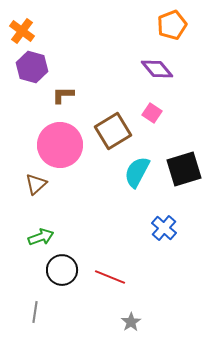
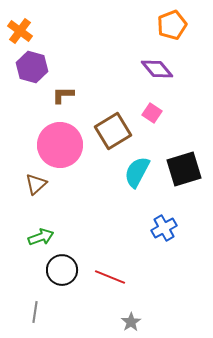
orange cross: moved 2 px left
blue cross: rotated 20 degrees clockwise
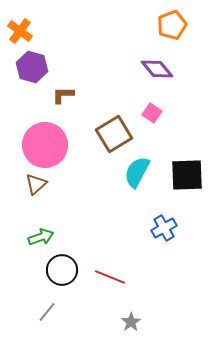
brown square: moved 1 px right, 3 px down
pink circle: moved 15 px left
black square: moved 3 px right, 6 px down; rotated 15 degrees clockwise
gray line: moved 12 px right; rotated 30 degrees clockwise
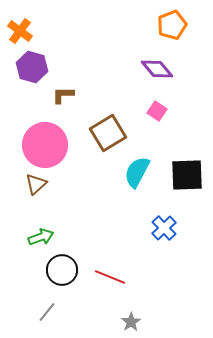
pink square: moved 5 px right, 2 px up
brown square: moved 6 px left, 1 px up
blue cross: rotated 15 degrees counterclockwise
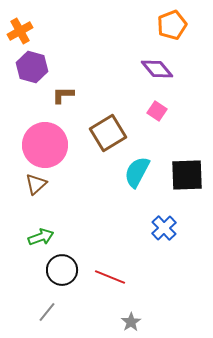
orange cross: rotated 25 degrees clockwise
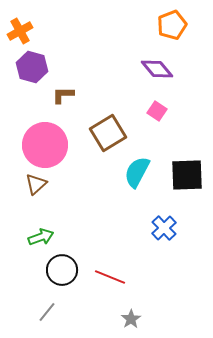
gray star: moved 3 px up
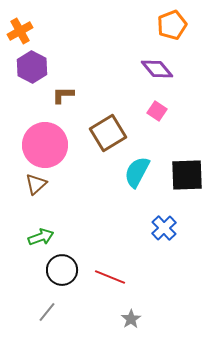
purple hexagon: rotated 12 degrees clockwise
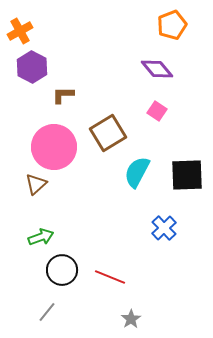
pink circle: moved 9 px right, 2 px down
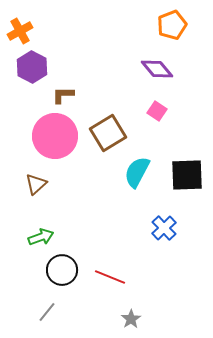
pink circle: moved 1 px right, 11 px up
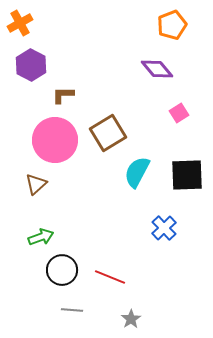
orange cross: moved 8 px up
purple hexagon: moved 1 px left, 2 px up
pink square: moved 22 px right, 2 px down; rotated 24 degrees clockwise
pink circle: moved 4 px down
gray line: moved 25 px right, 2 px up; rotated 55 degrees clockwise
